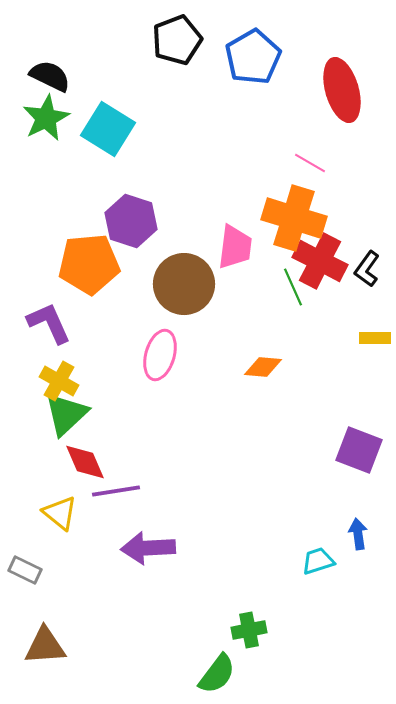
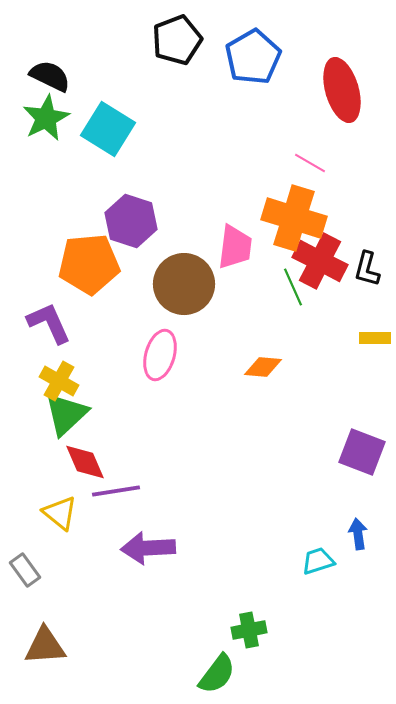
black L-shape: rotated 21 degrees counterclockwise
purple square: moved 3 px right, 2 px down
gray rectangle: rotated 28 degrees clockwise
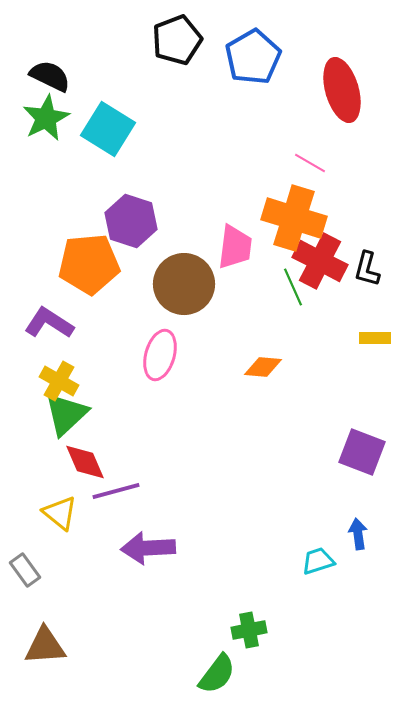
purple L-shape: rotated 33 degrees counterclockwise
purple line: rotated 6 degrees counterclockwise
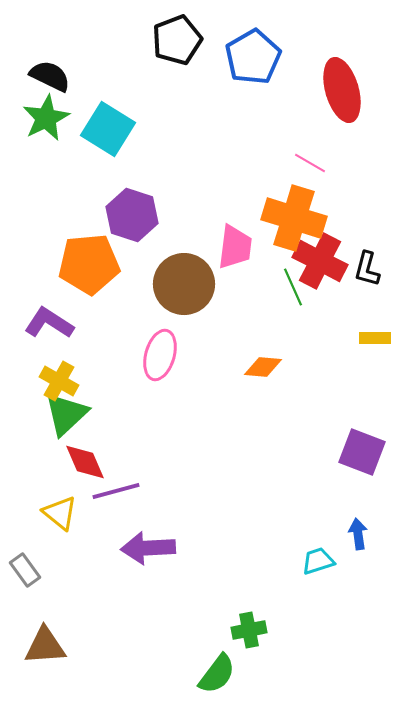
purple hexagon: moved 1 px right, 6 px up
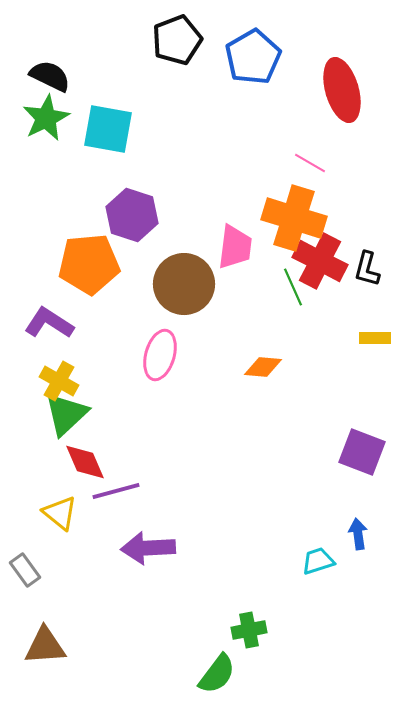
cyan square: rotated 22 degrees counterclockwise
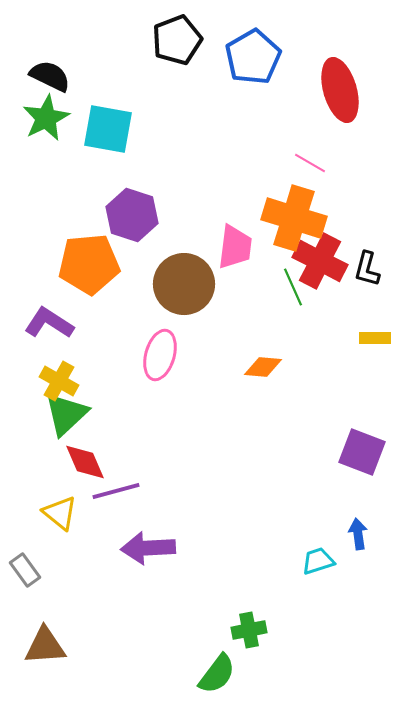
red ellipse: moved 2 px left
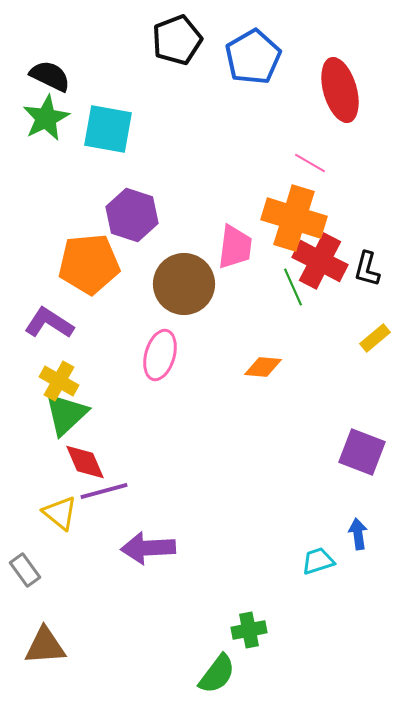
yellow rectangle: rotated 40 degrees counterclockwise
purple line: moved 12 px left
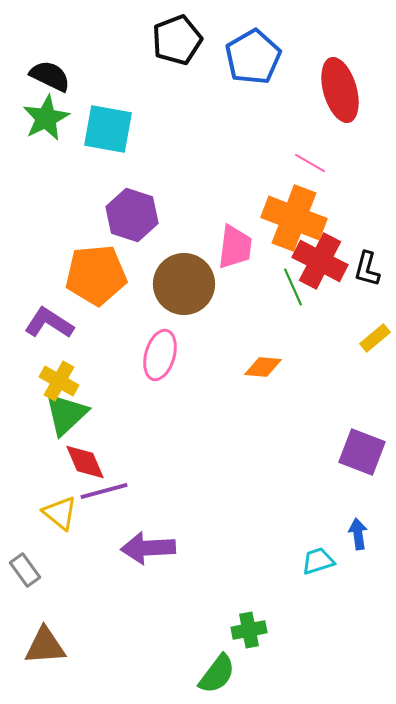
orange cross: rotated 4 degrees clockwise
orange pentagon: moved 7 px right, 11 px down
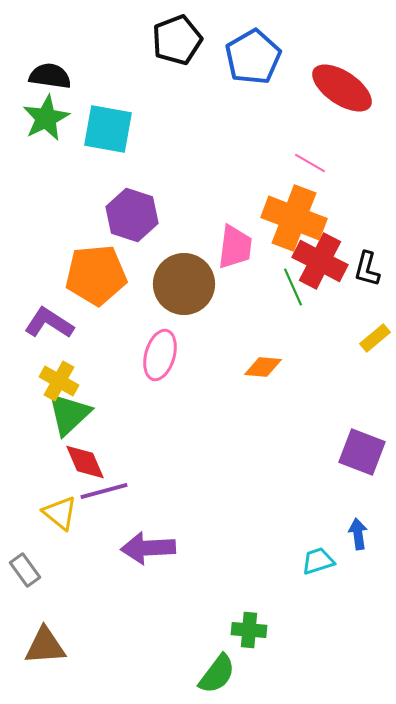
black semicircle: rotated 18 degrees counterclockwise
red ellipse: moved 2 px right, 2 px up; rotated 40 degrees counterclockwise
green triangle: moved 3 px right
green cross: rotated 16 degrees clockwise
